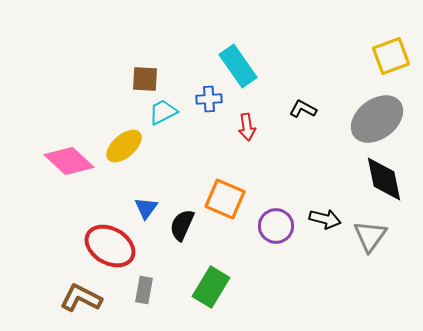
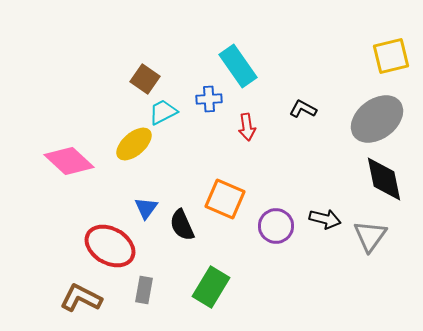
yellow square: rotated 6 degrees clockwise
brown square: rotated 32 degrees clockwise
yellow ellipse: moved 10 px right, 2 px up
black semicircle: rotated 48 degrees counterclockwise
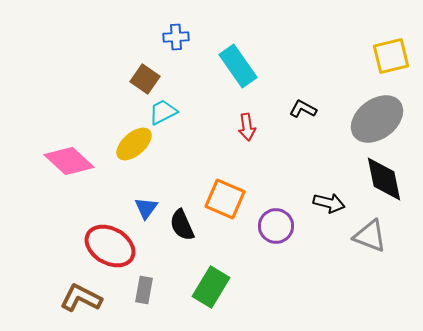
blue cross: moved 33 px left, 62 px up
black arrow: moved 4 px right, 16 px up
gray triangle: rotated 45 degrees counterclockwise
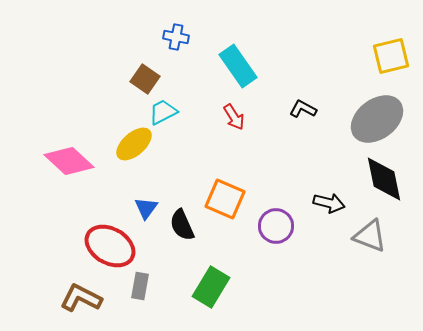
blue cross: rotated 15 degrees clockwise
red arrow: moved 13 px left, 10 px up; rotated 24 degrees counterclockwise
gray rectangle: moved 4 px left, 4 px up
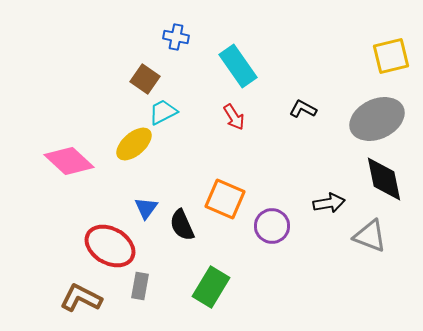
gray ellipse: rotated 12 degrees clockwise
black arrow: rotated 24 degrees counterclockwise
purple circle: moved 4 px left
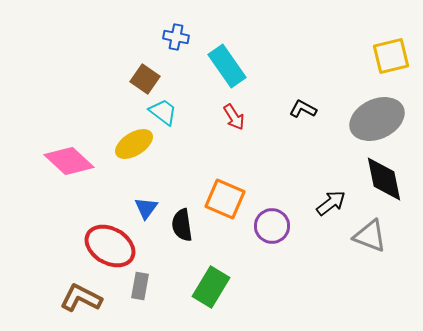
cyan rectangle: moved 11 px left
cyan trapezoid: rotated 64 degrees clockwise
yellow ellipse: rotated 9 degrees clockwise
black arrow: moved 2 px right; rotated 28 degrees counterclockwise
black semicircle: rotated 16 degrees clockwise
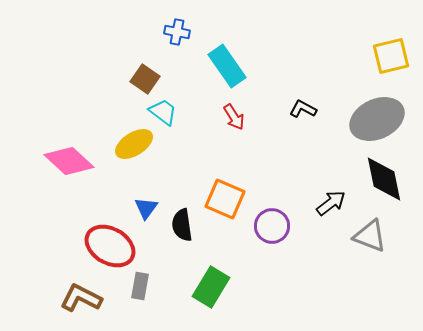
blue cross: moved 1 px right, 5 px up
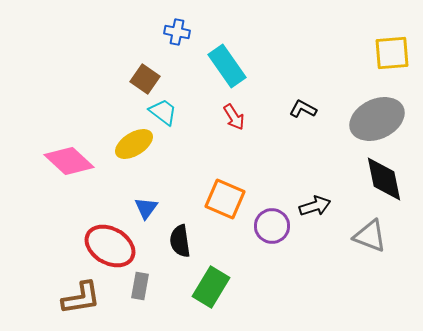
yellow square: moved 1 px right, 3 px up; rotated 9 degrees clockwise
black arrow: moved 16 px left, 3 px down; rotated 20 degrees clockwise
black semicircle: moved 2 px left, 16 px down
brown L-shape: rotated 144 degrees clockwise
